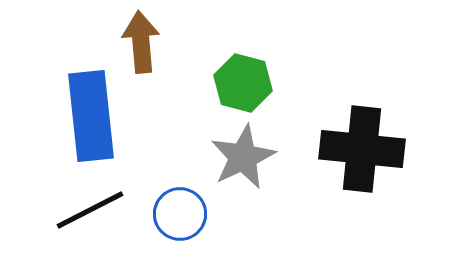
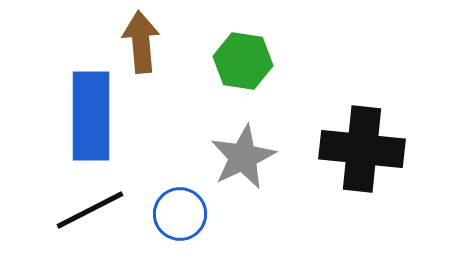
green hexagon: moved 22 px up; rotated 6 degrees counterclockwise
blue rectangle: rotated 6 degrees clockwise
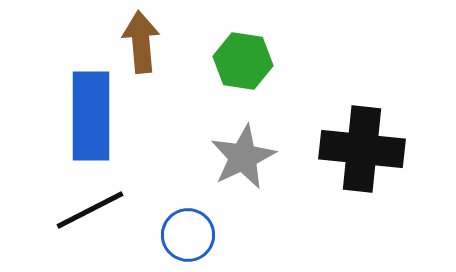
blue circle: moved 8 px right, 21 px down
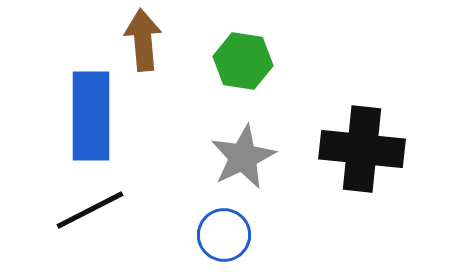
brown arrow: moved 2 px right, 2 px up
blue circle: moved 36 px right
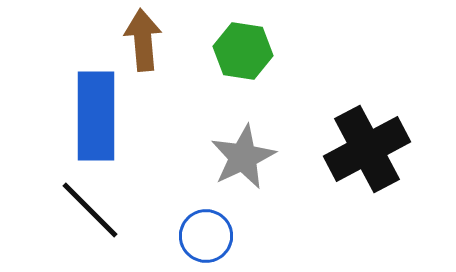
green hexagon: moved 10 px up
blue rectangle: moved 5 px right
black cross: moved 5 px right; rotated 34 degrees counterclockwise
black line: rotated 72 degrees clockwise
blue circle: moved 18 px left, 1 px down
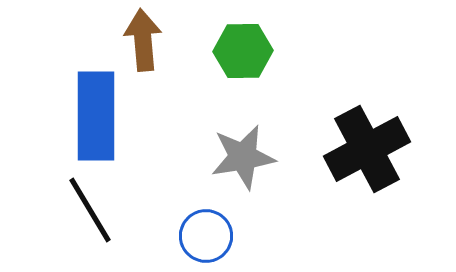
green hexagon: rotated 10 degrees counterclockwise
gray star: rotated 16 degrees clockwise
black line: rotated 14 degrees clockwise
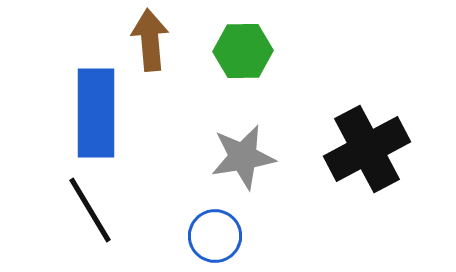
brown arrow: moved 7 px right
blue rectangle: moved 3 px up
blue circle: moved 9 px right
